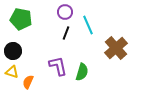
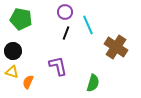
brown cross: moved 1 px up; rotated 15 degrees counterclockwise
green semicircle: moved 11 px right, 11 px down
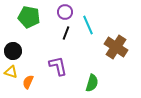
green pentagon: moved 8 px right, 2 px up
yellow triangle: moved 1 px left
green semicircle: moved 1 px left
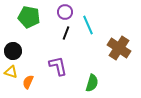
brown cross: moved 3 px right, 1 px down
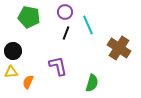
yellow triangle: rotated 24 degrees counterclockwise
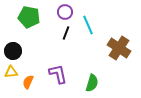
purple L-shape: moved 8 px down
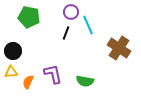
purple circle: moved 6 px right
purple L-shape: moved 5 px left
green semicircle: moved 7 px left, 2 px up; rotated 84 degrees clockwise
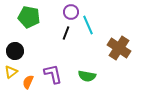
black circle: moved 2 px right
yellow triangle: rotated 32 degrees counterclockwise
green semicircle: moved 2 px right, 5 px up
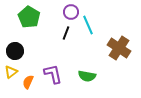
green pentagon: rotated 20 degrees clockwise
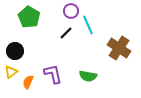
purple circle: moved 1 px up
black line: rotated 24 degrees clockwise
green semicircle: moved 1 px right
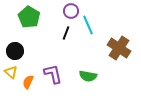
black line: rotated 24 degrees counterclockwise
yellow triangle: rotated 40 degrees counterclockwise
